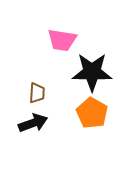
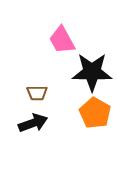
pink trapezoid: rotated 52 degrees clockwise
brown trapezoid: rotated 85 degrees clockwise
orange pentagon: moved 3 px right
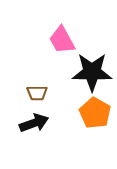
black arrow: moved 1 px right
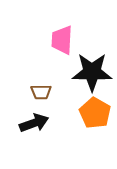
pink trapezoid: rotated 32 degrees clockwise
brown trapezoid: moved 4 px right, 1 px up
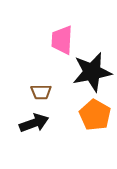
black star: rotated 12 degrees counterclockwise
orange pentagon: moved 2 px down
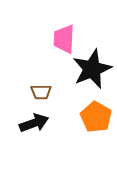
pink trapezoid: moved 2 px right, 1 px up
black star: moved 3 px up; rotated 12 degrees counterclockwise
orange pentagon: moved 1 px right, 2 px down
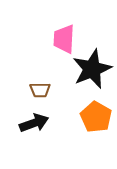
brown trapezoid: moved 1 px left, 2 px up
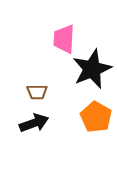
brown trapezoid: moved 3 px left, 2 px down
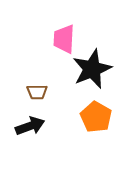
black arrow: moved 4 px left, 3 px down
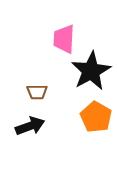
black star: moved 1 px left, 2 px down; rotated 6 degrees counterclockwise
